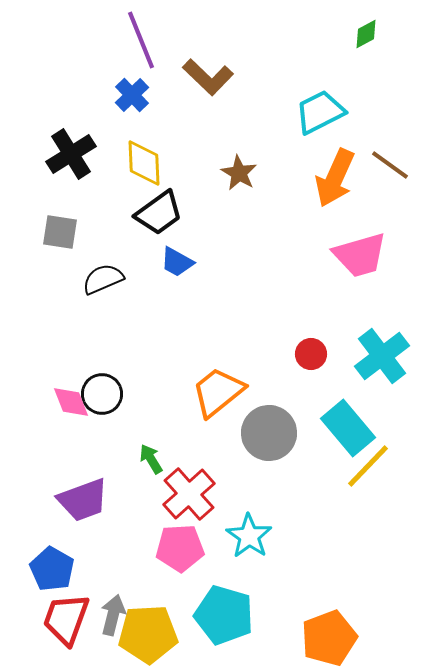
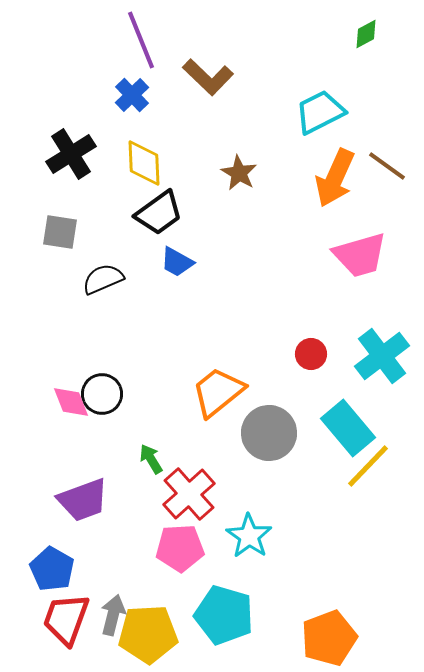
brown line: moved 3 px left, 1 px down
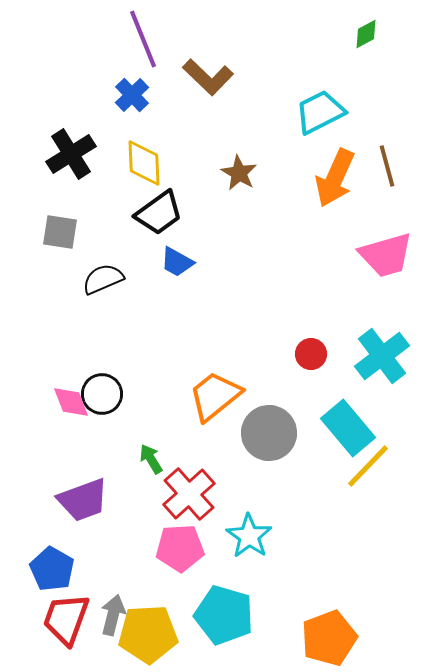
purple line: moved 2 px right, 1 px up
brown line: rotated 39 degrees clockwise
pink trapezoid: moved 26 px right
orange trapezoid: moved 3 px left, 4 px down
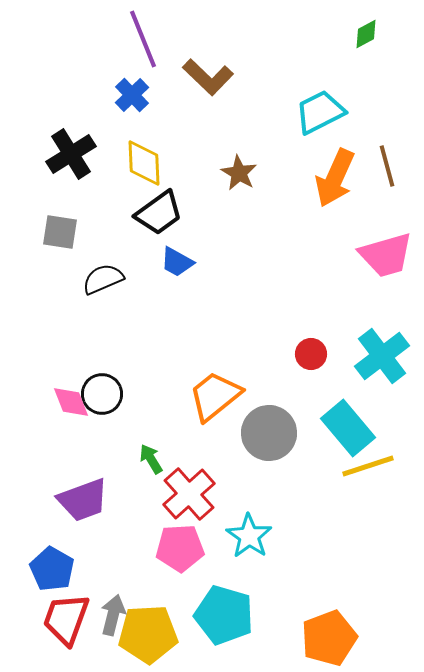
yellow line: rotated 28 degrees clockwise
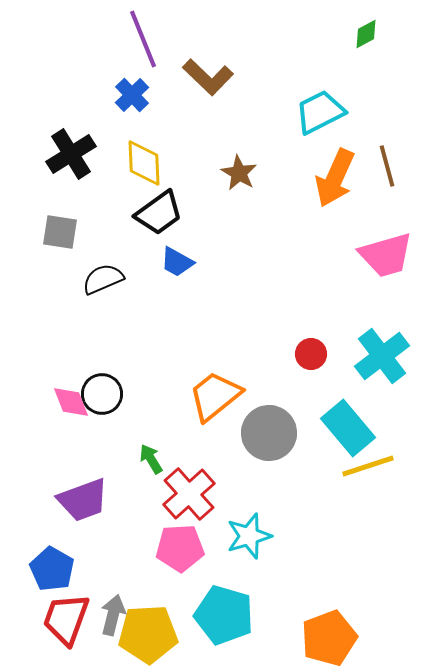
cyan star: rotated 21 degrees clockwise
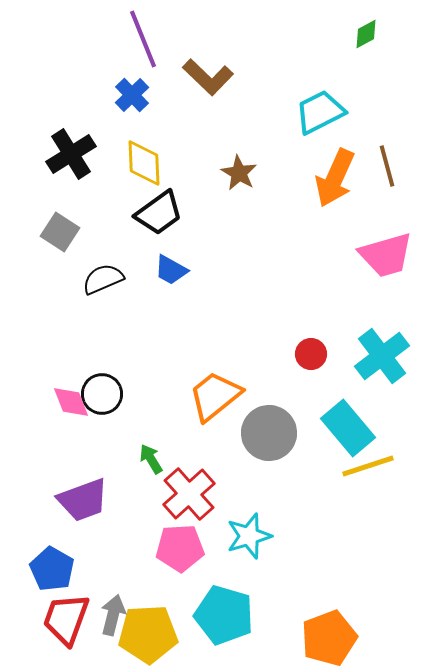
gray square: rotated 24 degrees clockwise
blue trapezoid: moved 6 px left, 8 px down
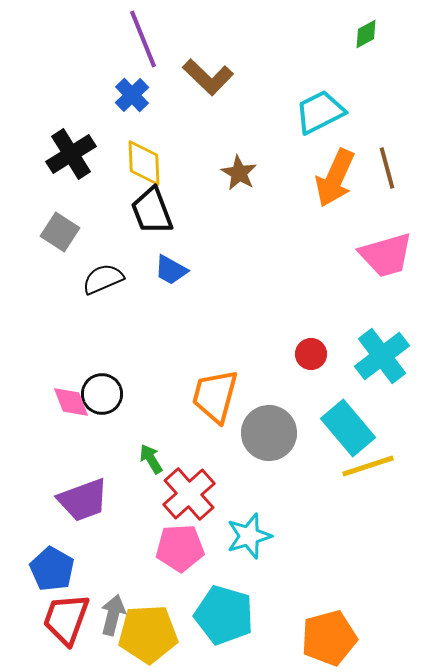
brown line: moved 2 px down
black trapezoid: moved 7 px left, 2 px up; rotated 105 degrees clockwise
orange trapezoid: rotated 36 degrees counterclockwise
orange pentagon: rotated 6 degrees clockwise
